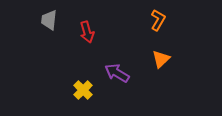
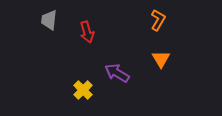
orange triangle: rotated 18 degrees counterclockwise
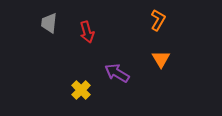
gray trapezoid: moved 3 px down
yellow cross: moved 2 px left
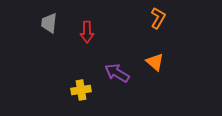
orange L-shape: moved 2 px up
red arrow: rotated 15 degrees clockwise
orange triangle: moved 6 px left, 3 px down; rotated 18 degrees counterclockwise
yellow cross: rotated 36 degrees clockwise
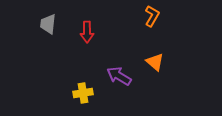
orange L-shape: moved 6 px left, 2 px up
gray trapezoid: moved 1 px left, 1 px down
purple arrow: moved 2 px right, 3 px down
yellow cross: moved 2 px right, 3 px down
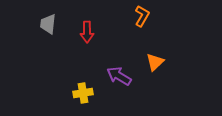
orange L-shape: moved 10 px left
orange triangle: rotated 36 degrees clockwise
